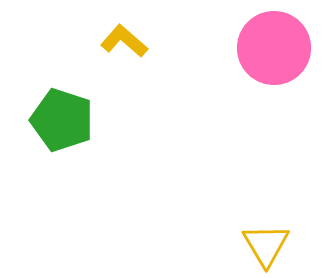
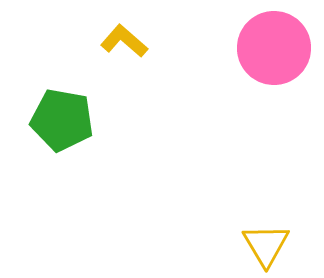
green pentagon: rotated 8 degrees counterclockwise
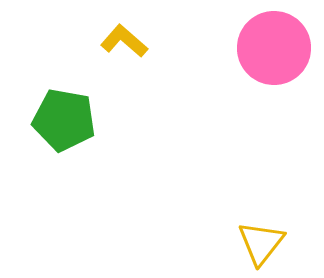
green pentagon: moved 2 px right
yellow triangle: moved 5 px left, 2 px up; rotated 9 degrees clockwise
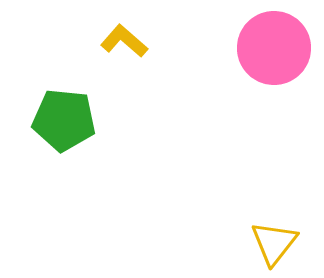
green pentagon: rotated 4 degrees counterclockwise
yellow triangle: moved 13 px right
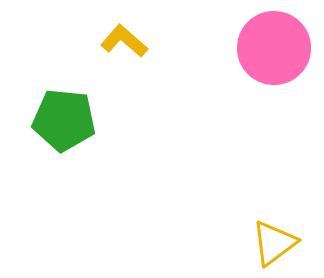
yellow triangle: rotated 15 degrees clockwise
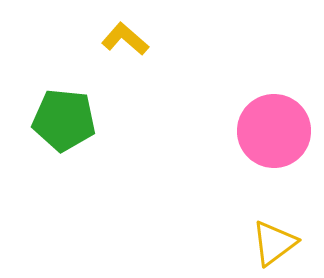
yellow L-shape: moved 1 px right, 2 px up
pink circle: moved 83 px down
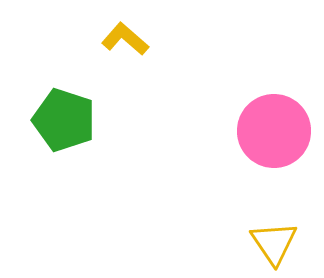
green pentagon: rotated 12 degrees clockwise
yellow triangle: rotated 27 degrees counterclockwise
